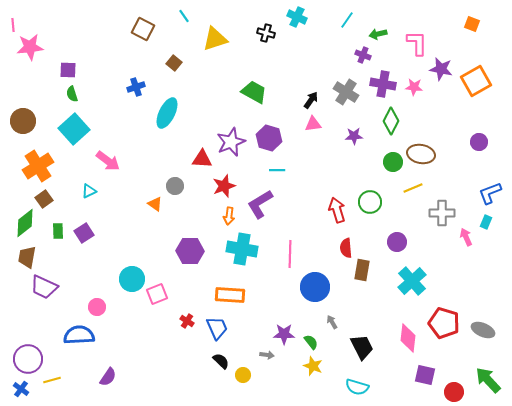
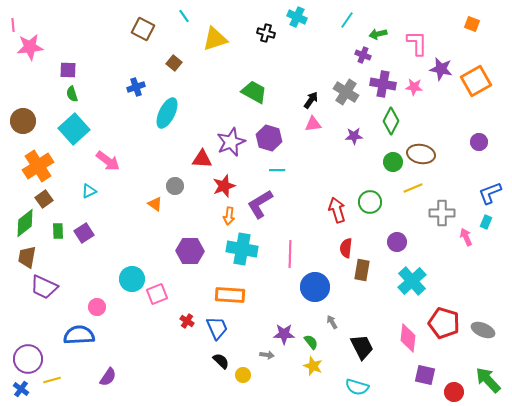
red semicircle at (346, 248): rotated 12 degrees clockwise
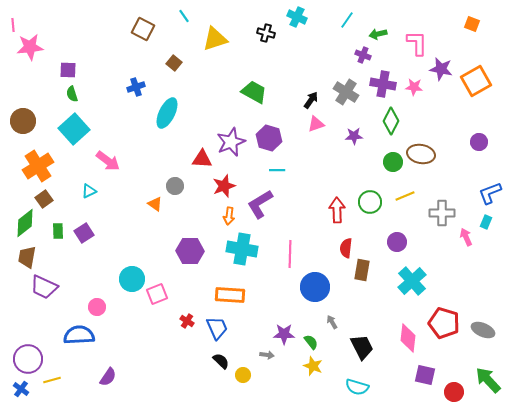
pink triangle at (313, 124): moved 3 px right; rotated 12 degrees counterclockwise
yellow line at (413, 188): moved 8 px left, 8 px down
red arrow at (337, 210): rotated 15 degrees clockwise
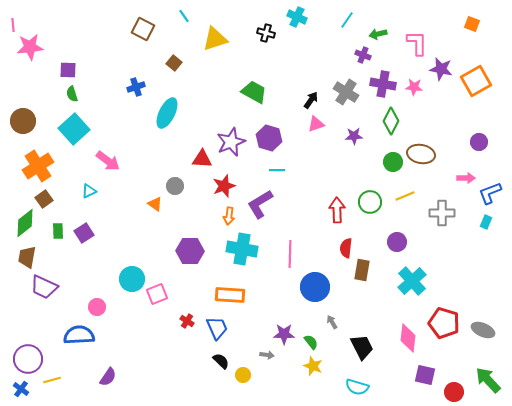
pink arrow at (466, 237): moved 59 px up; rotated 114 degrees clockwise
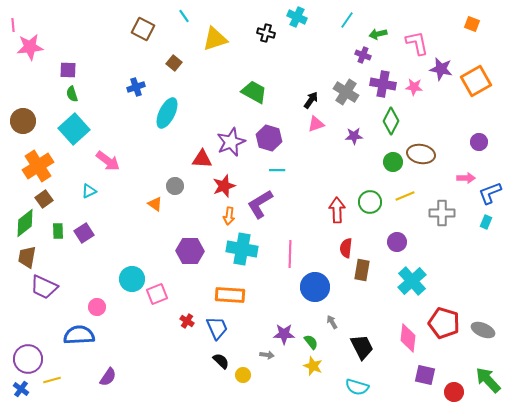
pink L-shape at (417, 43): rotated 12 degrees counterclockwise
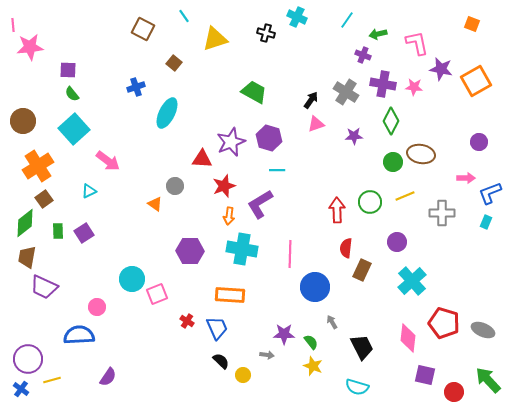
green semicircle at (72, 94): rotated 21 degrees counterclockwise
brown rectangle at (362, 270): rotated 15 degrees clockwise
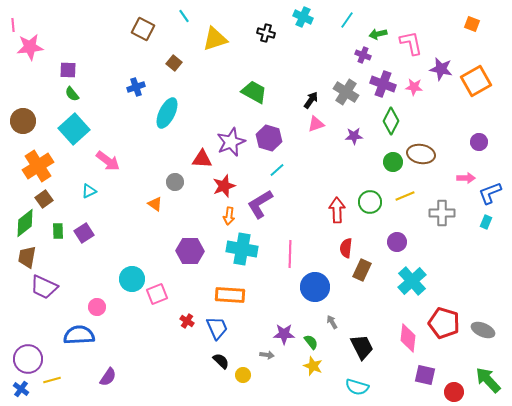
cyan cross at (297, 17): moved 6 px right
pink L-shape at (417, 43): moved 6 px left
purple cross at (383, 84): rotated 10 degrees clockwise
cyan line at (277, 170): rotated 42 degrees counterclockwise
gray circle at (175, 186): moved 4 px up
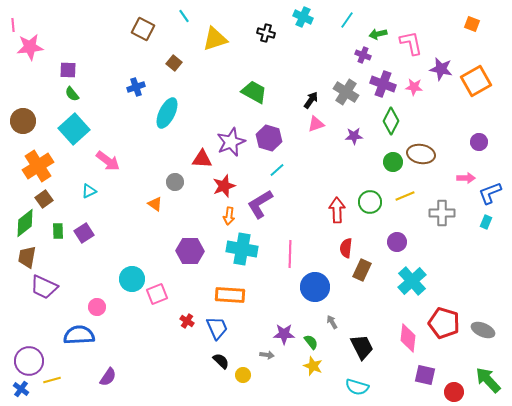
purple circle at (28, 359): moved 1 px right, 2 px down
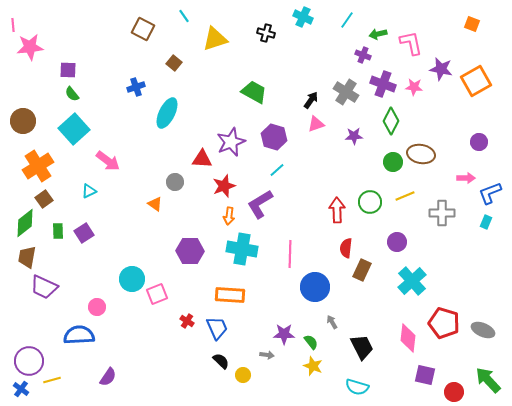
purple hexagon at (269, 138): moved 5 px right, 1 px up
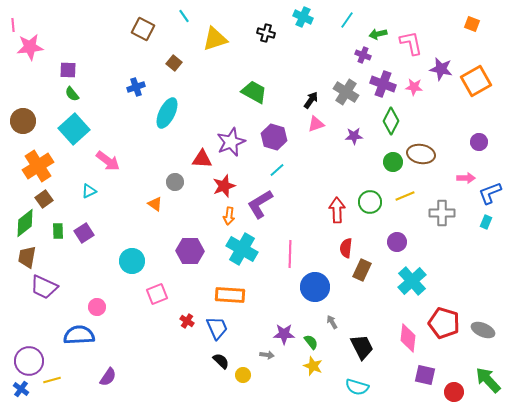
cyan cross at (242, 249): rotated 20 degrees clockwise
cyan circle at (132, 279): moved 18 px up
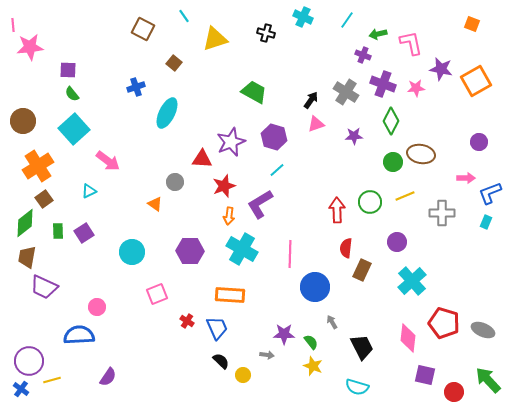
pink star at (414, 87): moved 2 px right, 1 px down; rotated 12 degrees counterclockwise
cyan circle at (132, 261): moved 9 px up
